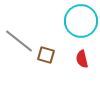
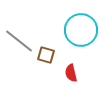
cyan circle: moved 9 px down
red semicircle: moved 11 px left, 14 px down
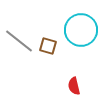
brown square: moved 2 px right, 9 px up
red semicircle: moved 3 px right, 13 px down
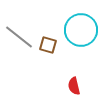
gray line: moved 4 px up
brown square: moved 1 px up
